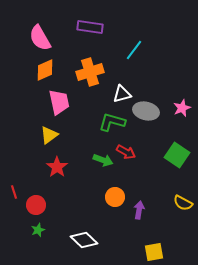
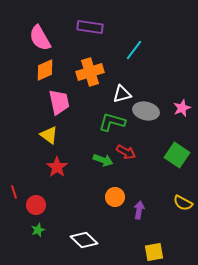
yellow triangle: rotated 48 degrees counterclockwise
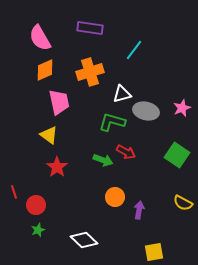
purple rectangle: moved 1 px down
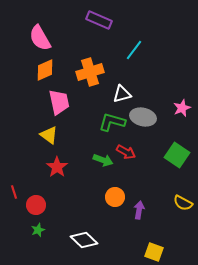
purple rectangle: moved 9 px right, 8 px up; rotated 15 degrees clockwise
gray ellipse: moved 3 px left, 6 px down
yellow square: rotated 30 degrees clockwise
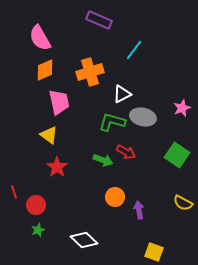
white triangle: rotated 12 degrees counterclockwise
purple arrow: rotated 18 degrees counterclockwise
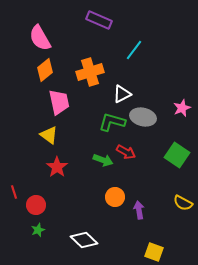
orange diamond: rotated 15 degrees counterclockwise
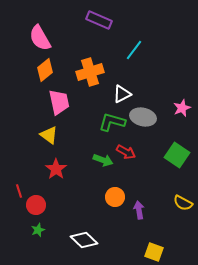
red star: moved 1 px left, 2 px down
red line: moved 5 px right, 1 px up
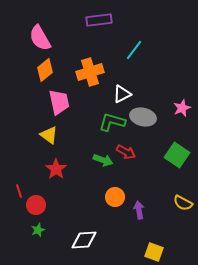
purple rectangle: rotated 30 degrees counterclockwise
white diamond: rotated 48 degrees counterclockwise
